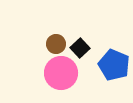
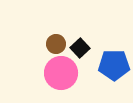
blue pentagon: rotated 24 degrees counterclockwise
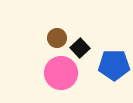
brown circle: moved 1 px right, 6 px up
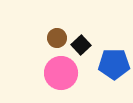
black square: moved 1 px right, 3 px up
blue pentagon: moved 1 px up
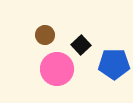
brown circle: moved 12 px left, 3 px up
pink circle: moved 4 px left, 4 px up
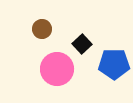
brown circle: moved 3 px left, 6 px up
black square: moved 1 px right, 1 px up
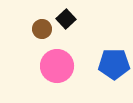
black square: moved 16 px left, 25 px up
pink circle: moved 3 px up
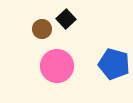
blue pentagon: rotated 16 degrees clockwise
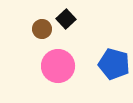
pink circle: moved 1 px right
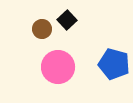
black square: moved 1 px right, 1 px down
pink circle: moved 1 px down
